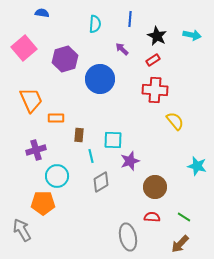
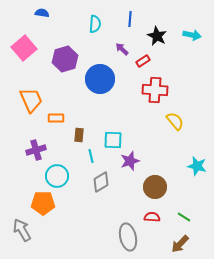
red rectangle: moved 10 px left, 1 px down
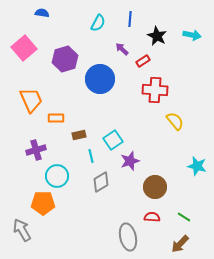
cyan semicircle: moved 3 px right, 1 px up; rotated 24 degrees clockwise
brown rectangle: rotated 72 degrees clockwise
cyan square: rotated 36 degrees counterclockwise
